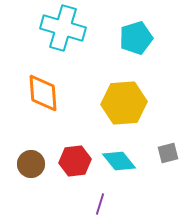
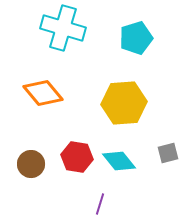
orange diamond: rotated 36 degrees counterclockwise
red hexagon: moved 2 px right, 4 px up; rotated 16 degrees clockwise
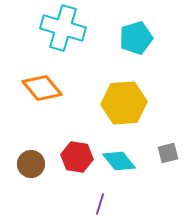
orange diamond: moved 1 px left, 5 px up
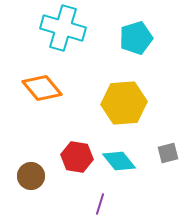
brown circle: moved 12 px down
